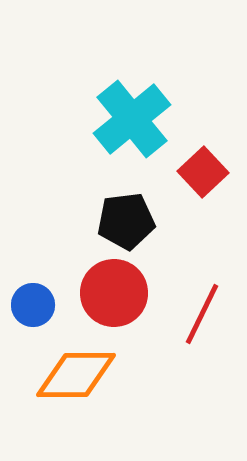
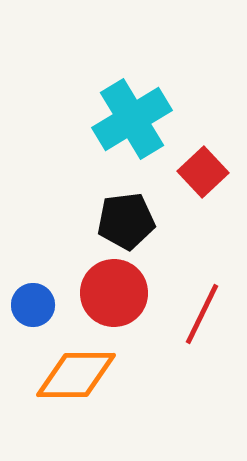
cyan cross: rotated 8 degrees clockwise
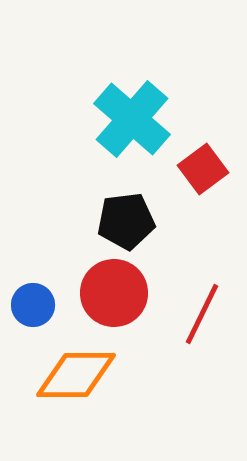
cyan cross: rotated 18 degrees counterclockwise
red square: moved 3 px up; rotated 6 degrees clockwise
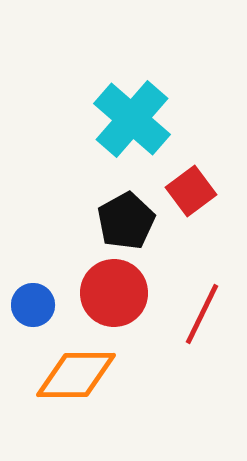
red square: moved 12 px left, 22 px down
black pentagon: rotated 22 degrees counterclockwise
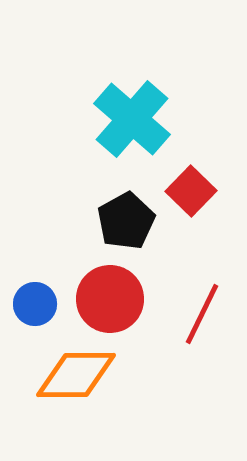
red square: rotated 9 degrees counterclockwise
red circle: moved 4 px left, 6 px down
blue circle: moved 2 px right, 1 px up
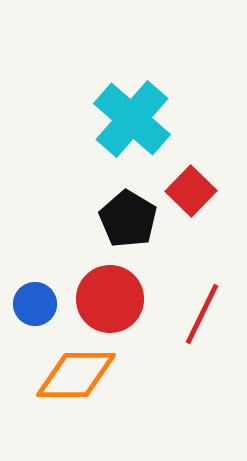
black pentagon: moved 2 px right, 2 px up; rotated 12 degrees counterclockwise
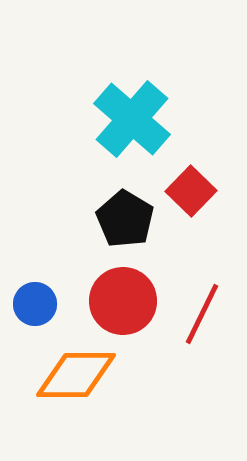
black pentagon: moved 3 px left
red circle: moved 13 px right, 2 px down
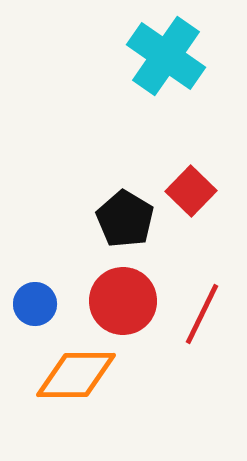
cyan cross: moved 34 px right, 63 px up; rotated 6 degrees counterclockwise
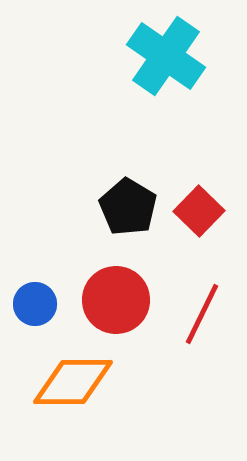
red square: moved 8 px right, 20 px down
black pentagon: moved 3 px right, 12 px up
red circle: moved 7 px left, 1 px up
orange diamond: moved 3 px left, 7 px down
